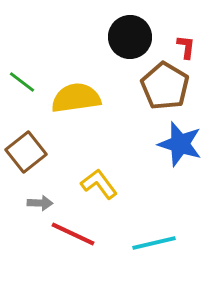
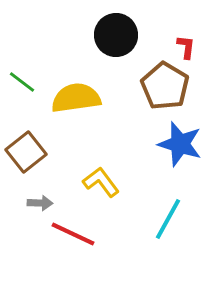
black circle: moved 14 px left, 2 px up
yellow L-shape: moved 2 px right, 2 px up
cyan line: moved 14 px right, 24 px up; rotated 48 degrees counterclockwise
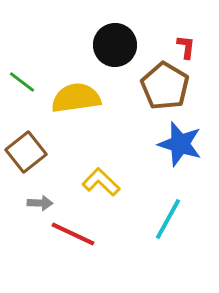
black circle: moved 1 px left, 10 px down
yellow L-shape: rotated 9 degrees counterclockwise
